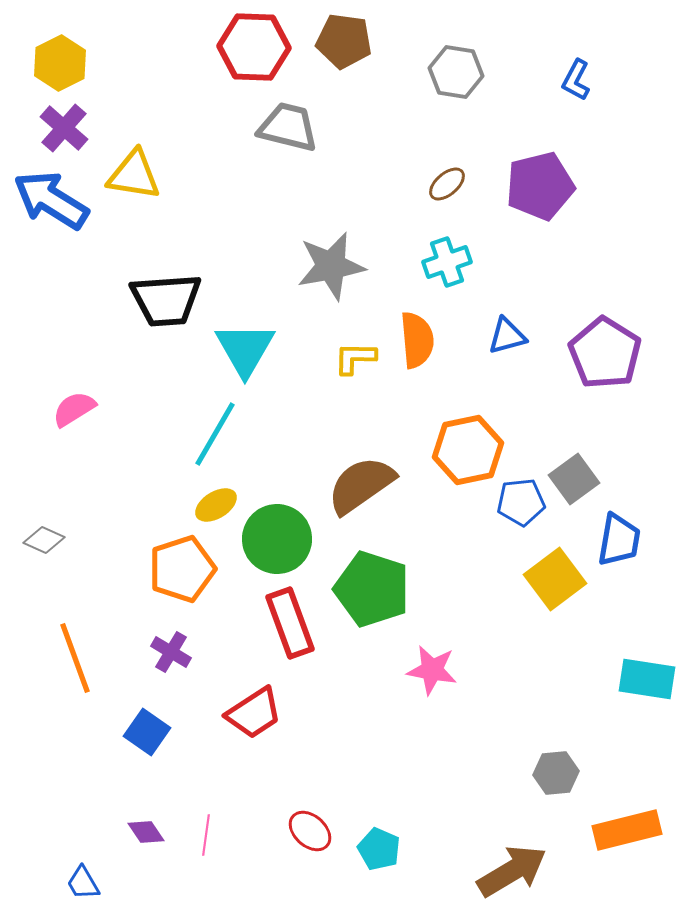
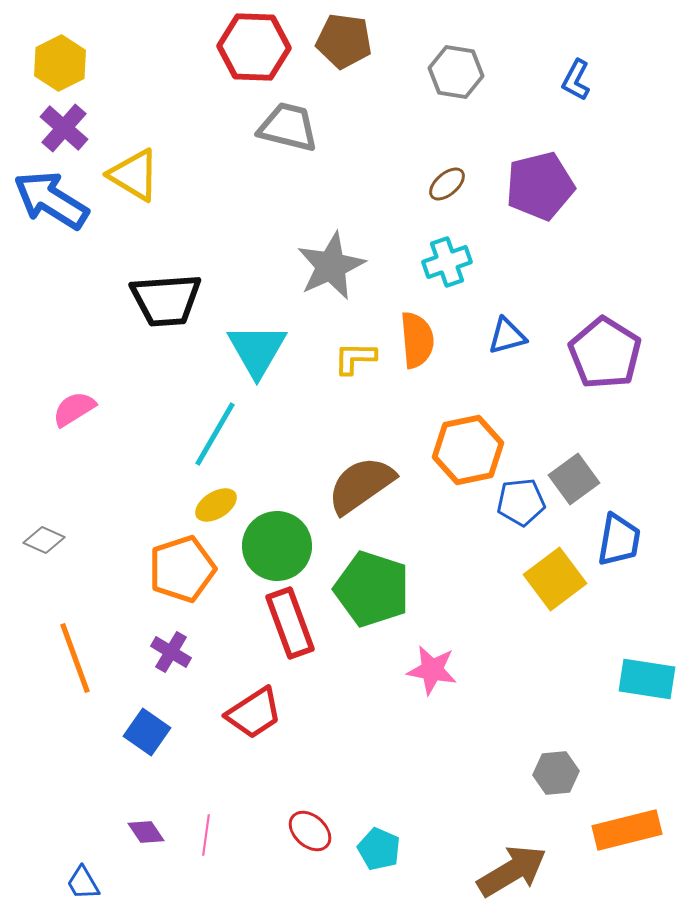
yellow triangle at (134, 175): rotated 22 degrees clockwise
gray star at (331, 266): rotated 14 degrees counterclockwise
cyan triangle at (245, 349): moved 12 px right, 1 px down
green circle at (277, 539): moved 7 px down
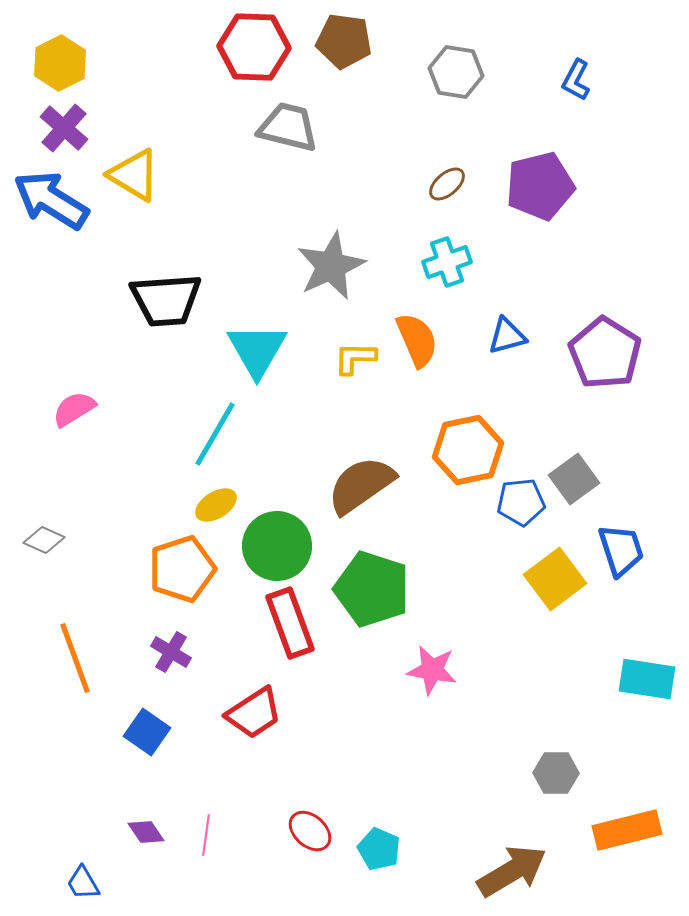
orange semicircle at (417, 340): rotated 18 degrees counterclockwise
blue trapezoid at (619, 540): moved 2 px right, 10 px down; rotated 28 degrees counterclockwise
gray hexagon at (556, 773): rotated 6 degrees clockwise
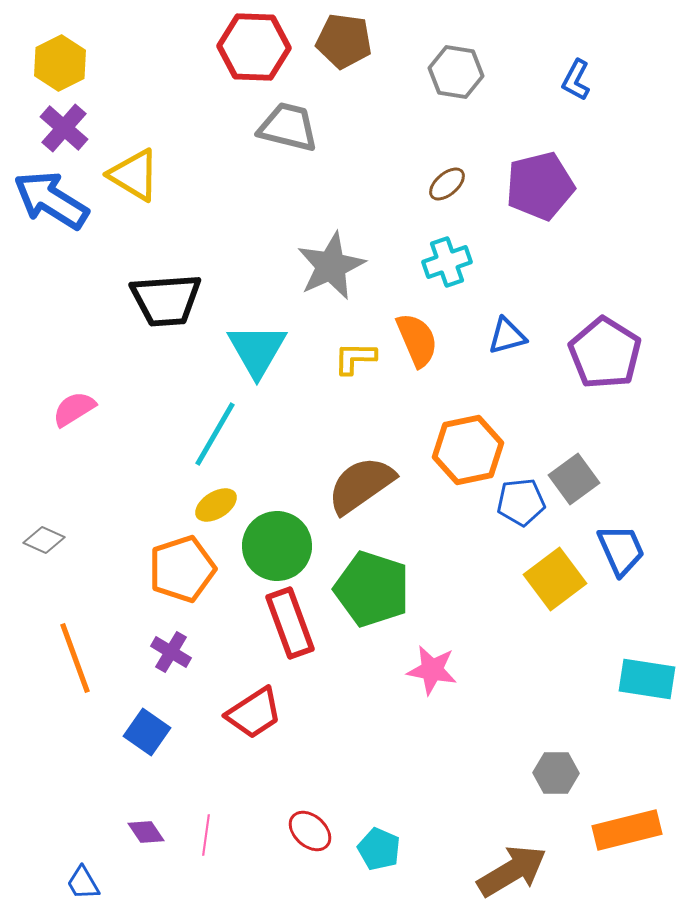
blue trapezoid at (621, 550): rotated 6 degrees counterclockwise
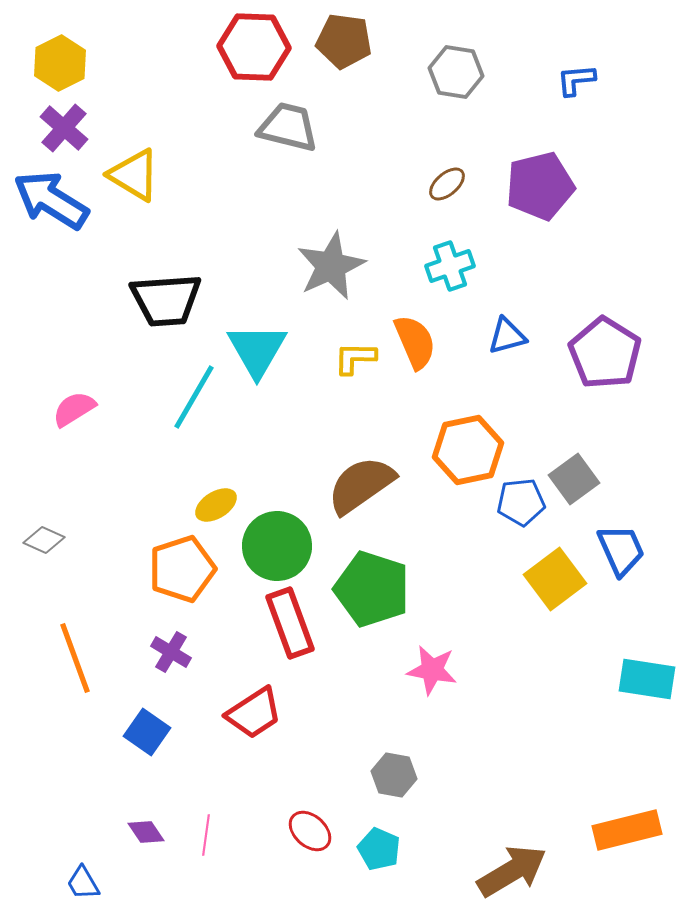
blue L-shape at (576, 80): rotated 57 degrees clockwise
cyan cross at (447, 262): moved 3 px right, 4 px down
orange semicircle at (417, 340): moved 2 px left, 2 px down
cyan line at (215, 434): moved 21 px left, 37 px up
gray hexagon at (556, 773): moved 162 px left, 2 px down; rotated 9 degrees clockwise
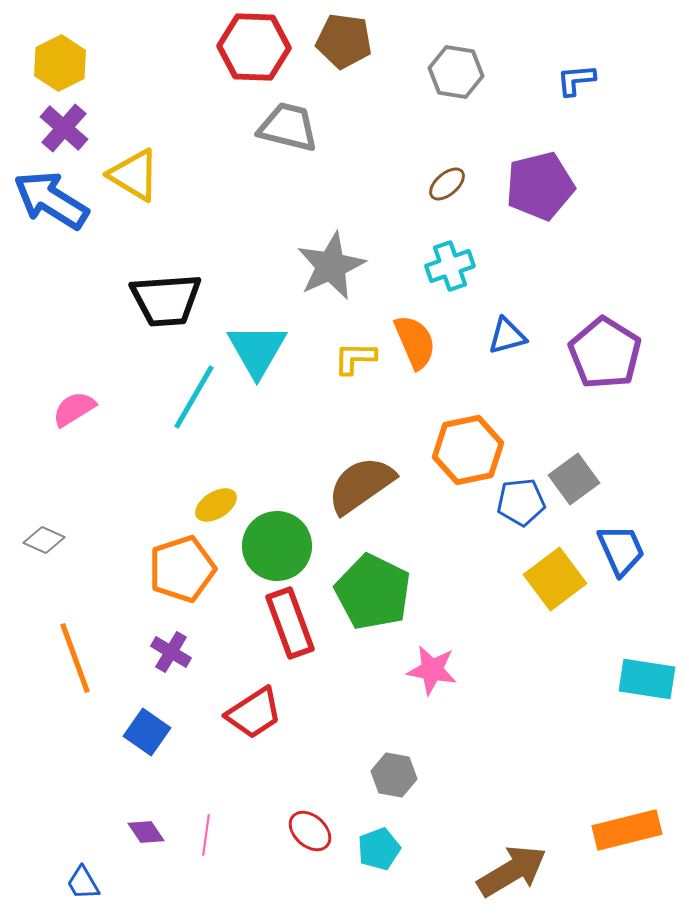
green pentagon at (372, 589): moved 1 px right, 3 px down; rotated 8 degrees clockwise
cyan pentagon at (379, 849): rotated 27 degrees clockwise
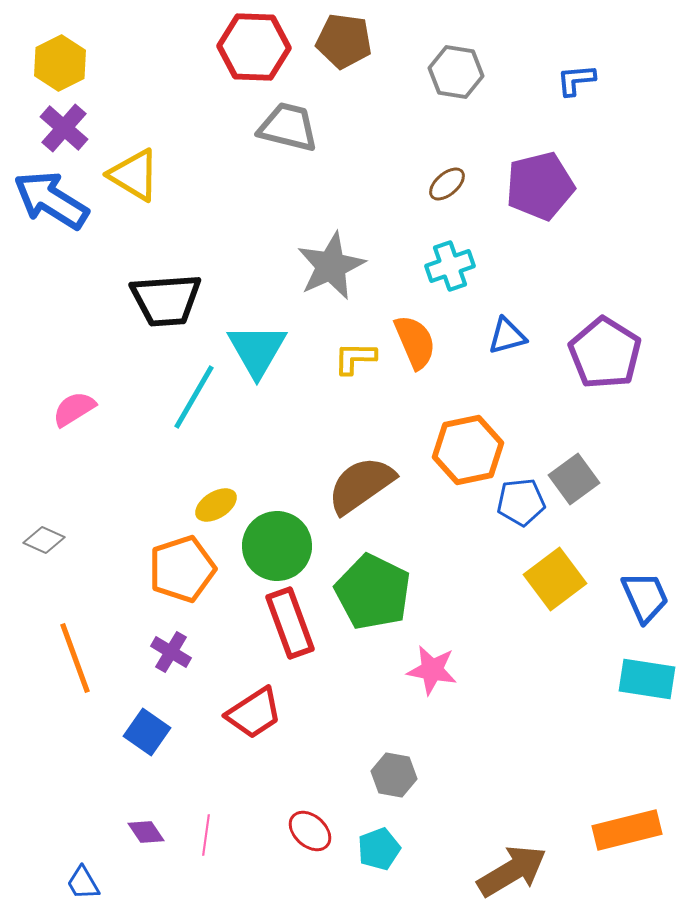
blue trapezoid at (621, 550): moved 24 px right, 47 px down
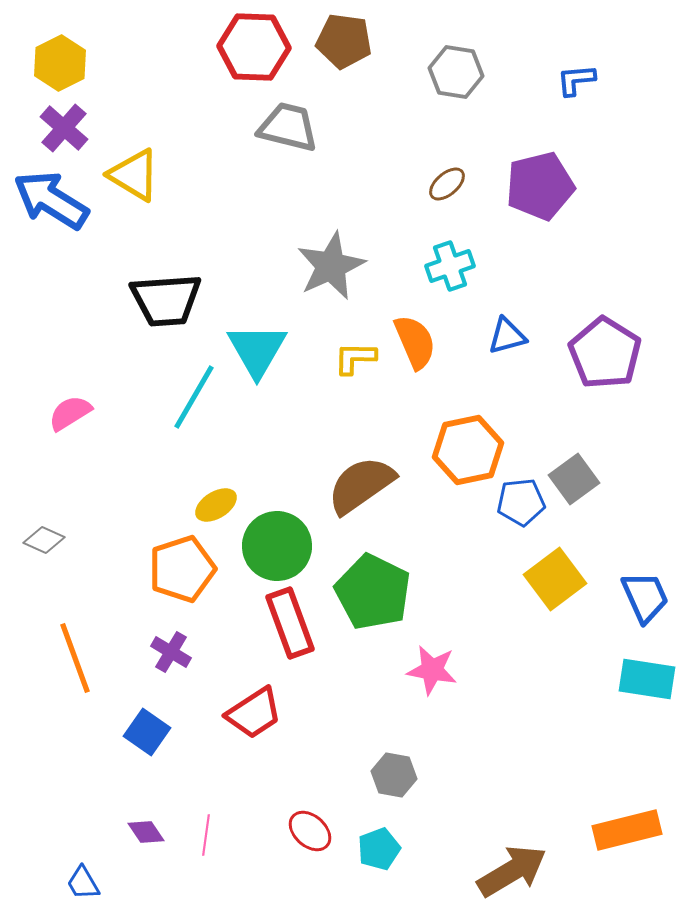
pink semicircle at (74, 409): moved 4 px left, 4 px down
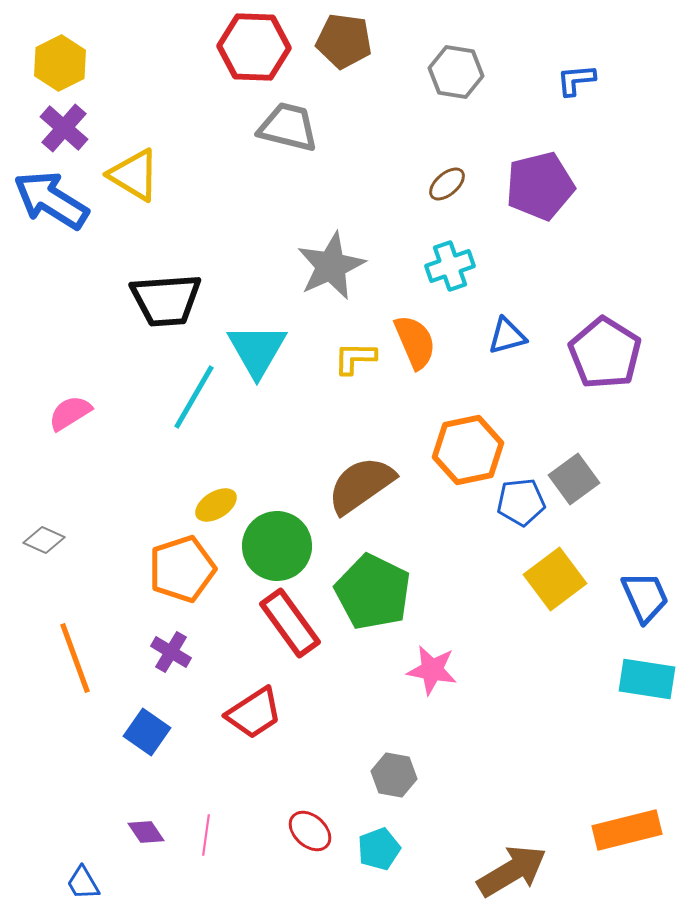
red rectangle at (290, 623): rotated 16 degrees counterclockwise
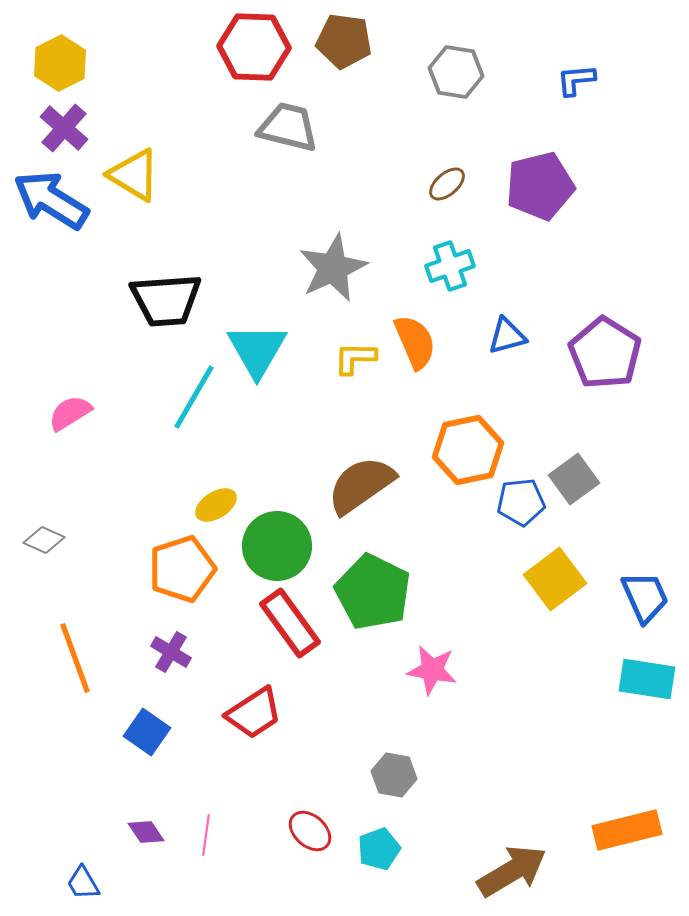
gray star at (331, 266): moved 2 px right, 2 px down
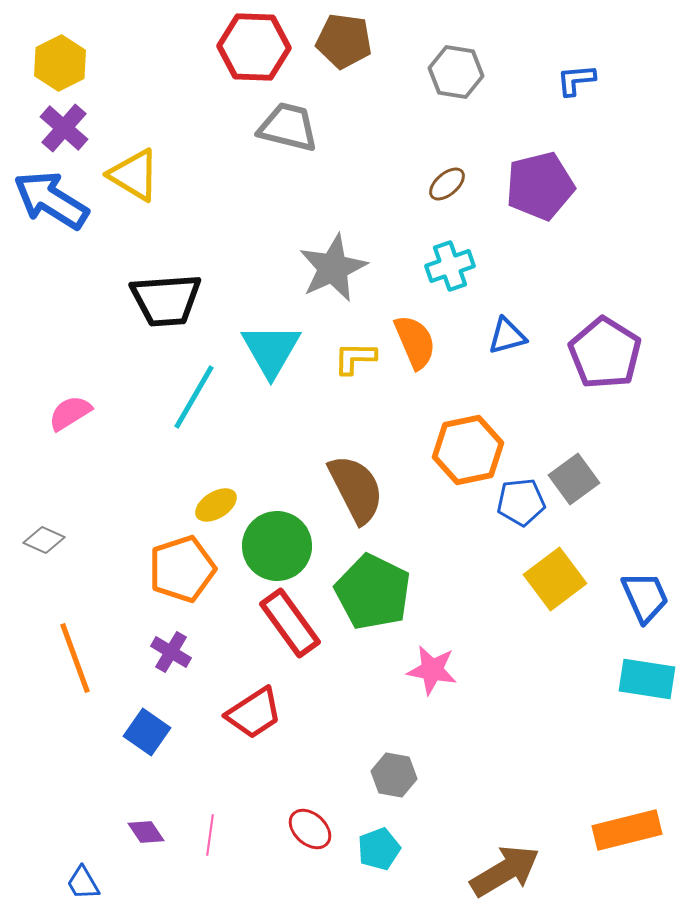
cyan triangle at (257, 350): moved 14 px right
brown semicircle at (361, 485): moved 5 px left, 4 px down; rotated 98 degrees clockwise
red ellipse at (310, 831): moved 2 px up
pink line at (206, 835): moved 4 px right
brown arrow at (512, 871): moved 7 px left
